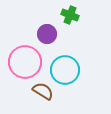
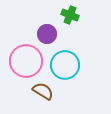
pink circle: moved 1 px right, 1 px up
cyan circle: moved 5 px up
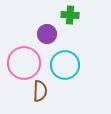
green cross: rotated 18 degrees counterclockwise
pink circle: moved 2 px left, 2 px down
brown semicircle: moved 3 px left; rotated 60 degrees clockwise
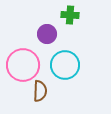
pink circle: moved 1 px left, 2 px down
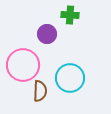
cyan circle: moved 5 px right, 13 px down
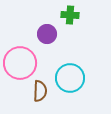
pink circle: moved 3 px left, 2 px up
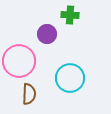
pink circle: moved 1 px left, 2 px up
brown semicircle: moved 11 px left, 3 px down
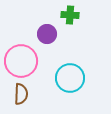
pink circle: moved 2 px right
brown semicircle: moved 8 px left
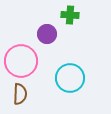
brown semicircle: moved 1 px left
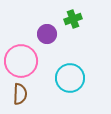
green cross: moved 3 px right, 4 px down; rotated 24 degrees counterclockwise
